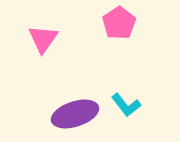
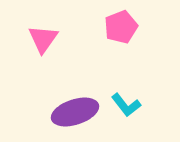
pink pentagon: moved 2 px right, 4 px down; rotated 12 degrees clockwise
purple ellipse: moved 2 px up
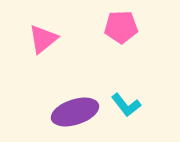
pink pentagon: rotated 20 degrees clockwise
pink triangle: rotated 16 degrees clockwise
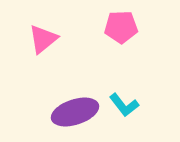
cyan L-shape: moved 2 px left
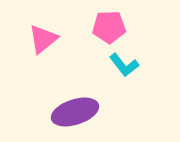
pink pentagon: moved 12 px left
cyan L-shape: moved 40 px up
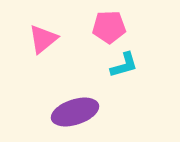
cyan L-shape: rotated 68 degrees counterclockwise
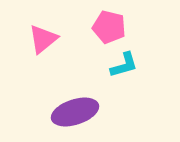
pink pentagon: rotated 16 degrees clockwise
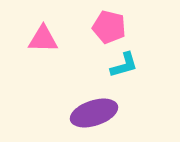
pink triangle: rotated 40 degrees clockwise
purple ellipse: moved 19 px right, 1 px down
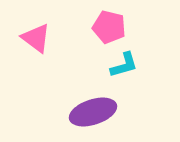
pink triangle: moved 7 px left, 1 px up; rotated 36 degrees clockwise
purple ellipse: moved 1 px left, 1 px up
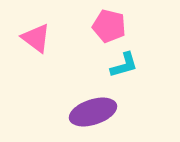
pink pentagon: moved 1 px up
